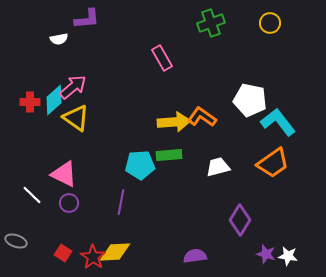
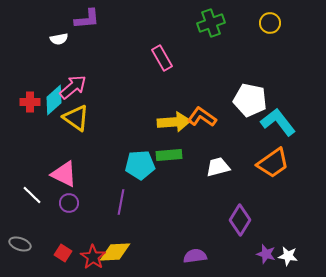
gray ellipse: moved 4 px right, 3 px down
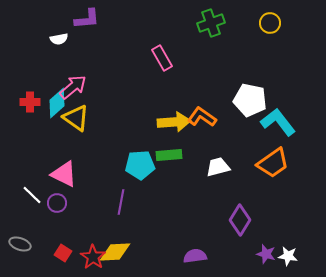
cyan diamond: moved 3 px right, 3 px down
purple circle: moved 12 px left
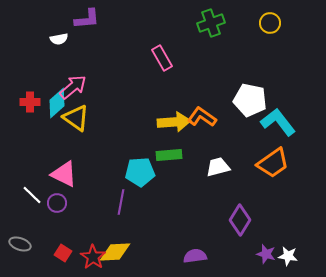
cyan pentagon: moved 7 px down
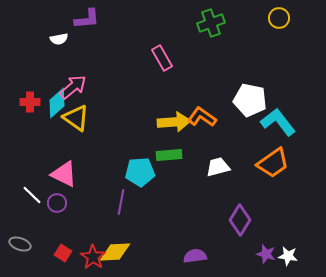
yellow circle: moved 9 px right, 5 px up
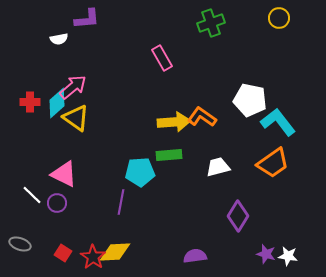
purple diamond: moved 2 px left, 4 px up
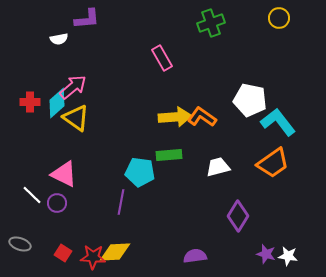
yellow arrow: moved 1 px right, 5 px up
cyan pentagon: rotated 12 degrees clockwise
red star: rotated 30 degrees counterclockwise
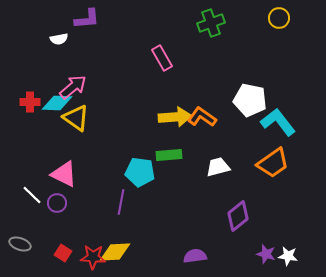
cyan diamond: rotated 44 degrees clockwise
purple diamond: rotated 20 degrees clockwise
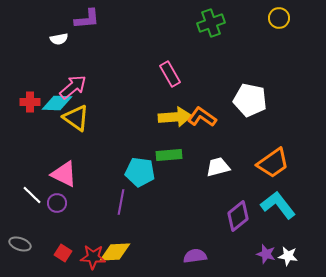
pink rectangle: moved 8 px right, 16 px down
cyan L-shape: moved 83 px down
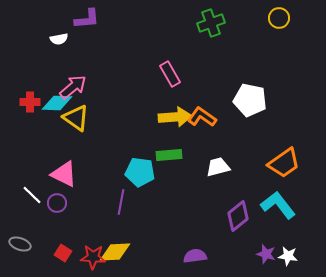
orange trapezoid: moved 11 px right
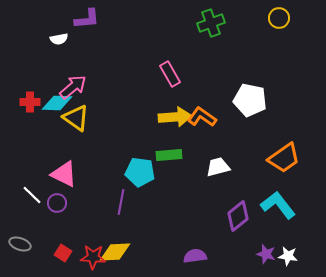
orange trapezoid: moved 5 px up
